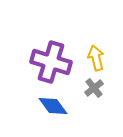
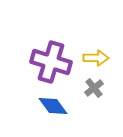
yellow arrow: rotated 105 degrees clockwise
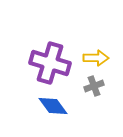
purple cross: moved 1 px left, 1 px down
gray cross: moved 2 px up; rotated 18 degrees clockwise
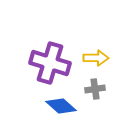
gray cross: moved 1 px right, 3 px down; rotated 12 degrees clockwise
blue diamond: moved 8 px right; rotated 12 degrees counterclockwise
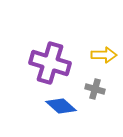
yellow arrow: moved 8 px right, 3 px up
gray cross: rotated 24 degrees clockwise
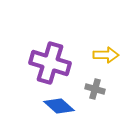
yellow arrow: moved 2 px right
blue diamond: moved 2 px left
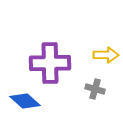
purple cross: rotated 18 degrees counterclockwise
blue diamond: moved 34 px left, 5 px up
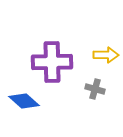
purple cross: moved 2 px right, 1 px up
blue diamond: moved 1 px left
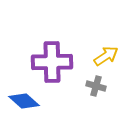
yellow arrow: moved 1 px down; rotated 35 degrees counterclockwise
gray cross: moved 1 px right, 3 px up
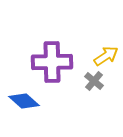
gray cross: moved 2 px left, 5 px up; rotated 24 degrees clockwise
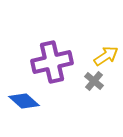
purple cross: rotated 12 degrees counterclockwise
